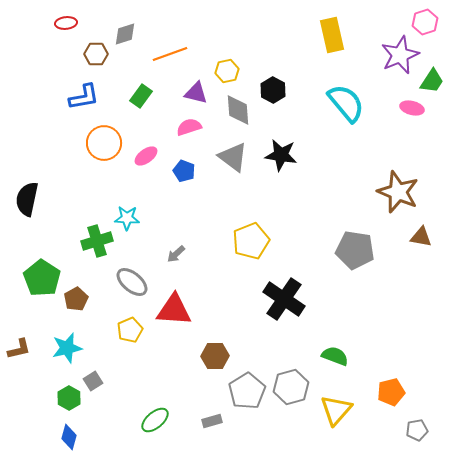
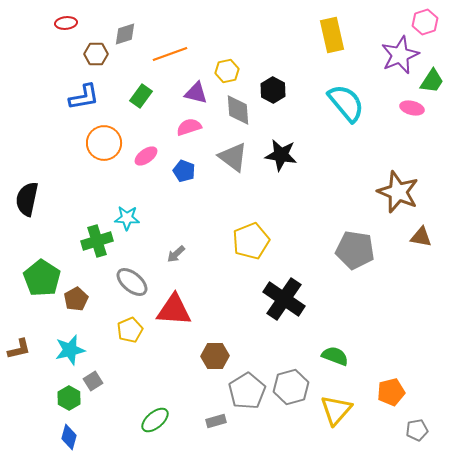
cyan star at (67, 348): moved 3 px right, 2 px down
gray rectangle at (212, 421): moved 4 px right
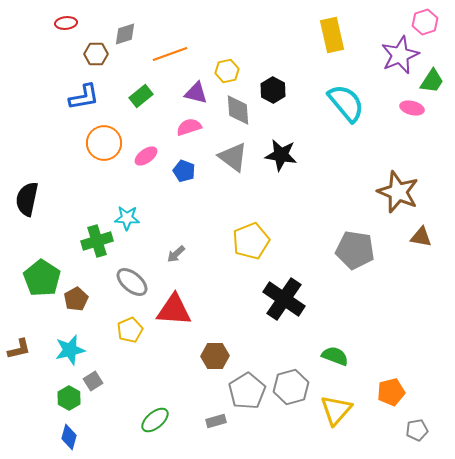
green rectangle at (141, 96): rotated 15 degrees clockwise
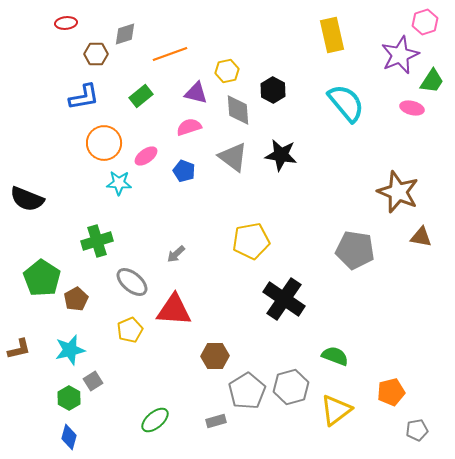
black semicircle at (27, 199): rotated 80 degrees counterclockwise
cyan star at (127, 218): moved 8 px left, 35 px up
yellow pentagon at (251, 241): rotated 12 degrees clockwise
yellow triangle at (336, 410): rotated 12 degrees clockwise
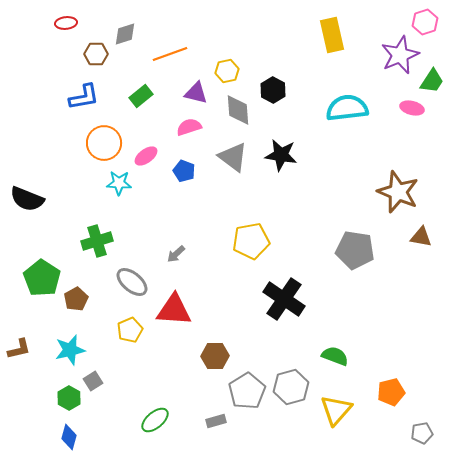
cyan semicircle at (346, 103): moved 1 px right, 5 px down; rotated 57 degrees counterclockwise
yellow triangle at (336, 410): rotated 12 degrees counterclockwise
gray pentagon at (417, 430): moved 5 px right, 3 px down
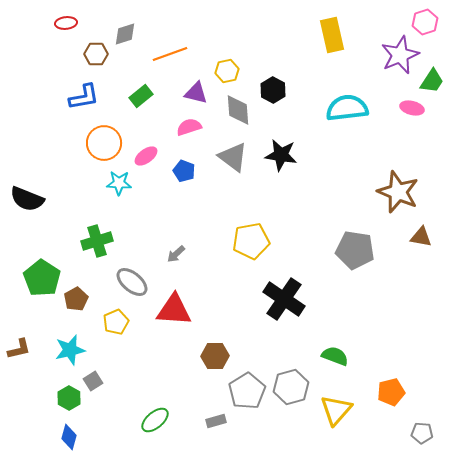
yellow pentagon at (130, 330): moved 14 px left, 8 px up
gray pentagon at (422, 433): rotated 15 degrees clockwise
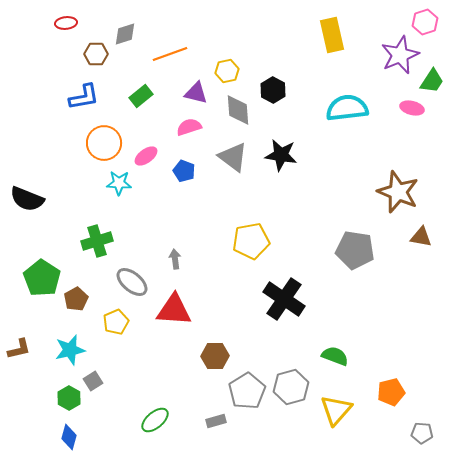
gray arrow at (176, 254): moved 1 px left, 5 px down; rotated 126 degrees clockwise
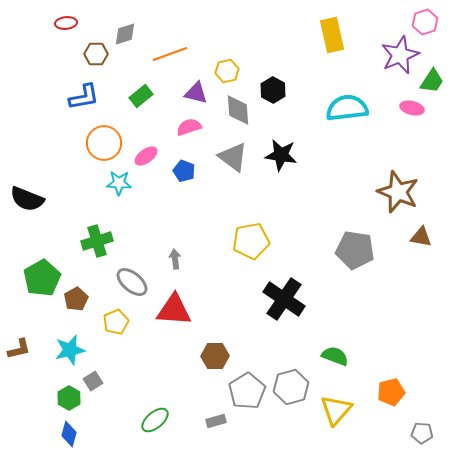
green pentagon at (42, 278): rotated 9 degrees clockwise
blue diamond at (69, 437): moved 3 px up
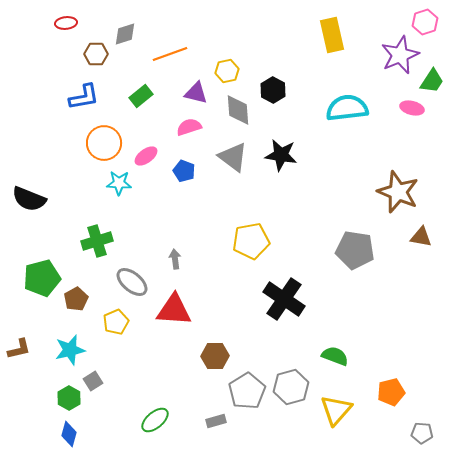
black semicircle at (27, 199): moved 2 px right
green pentagon at (42, 278): rotated 15 degrees clockwise
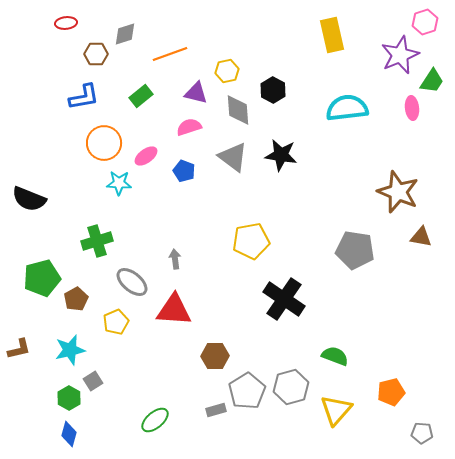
pink ellipse at (412, 108): rotated 70 degrees clockwise
gray rectangle at (216, 421): moved 11 px up
